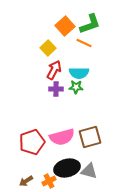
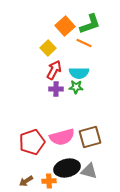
orange cross: rotated 24 degrees clockwise
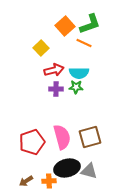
yellow square: moved 7 px left
red arrow: rotated 48 degrees clockwise
pink semicircle: rotated 90 degrees counterclockwise
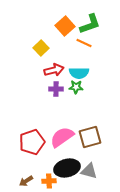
pink semicircle: rotated 110 degrees counterclockwise
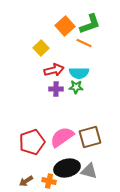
orange cross: rotated 16 degrees clockwise
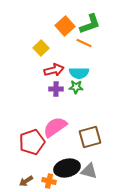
pink semicircle: moved 7 px left, 10 px up
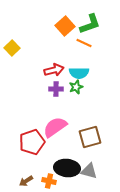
yellow square: moved 29 px left
green star: rotated 24 degrees counterclockwise
black ellipse: rotated 20 degrees clockwise
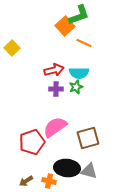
green L-shape: moved 11 px left, 9 px up
brown square: moved 2 px left, 1 px down
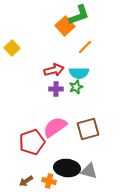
orange line: moved 1 px right, 4 px down; rotated 70 degrees counterclockwise
brown square: moved 9 px up
